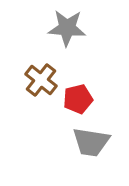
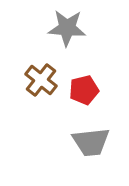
red pentagon: moved 6 px right, 9 px up
gray trapezoid: rotated 15 degrees counterclockwise
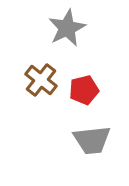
gray star: rotated 30 degrees counterclockwise
gray trapezoid: moved 1 px right, 2 px up
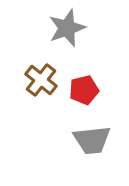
gray star: rotated 6 degrees clockwise
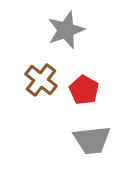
gray star: moved 1 px left, 2 px down
red pentagon: rotated 28 degrees counterclockwise
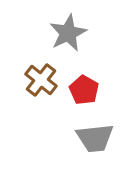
gray star: moved 2 px right, 3 px down; rotated 6 degrees counterclockwise
gray trapezoid: moved 3 px right, 2 px up
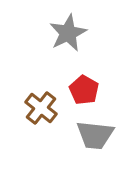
brown cross: moved 28 px down
gray trapezoid: moved 3 px up; rotated 12 degrees clockwise
